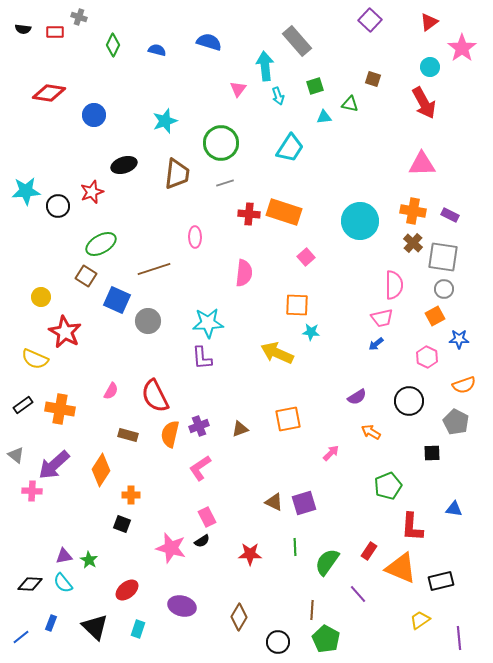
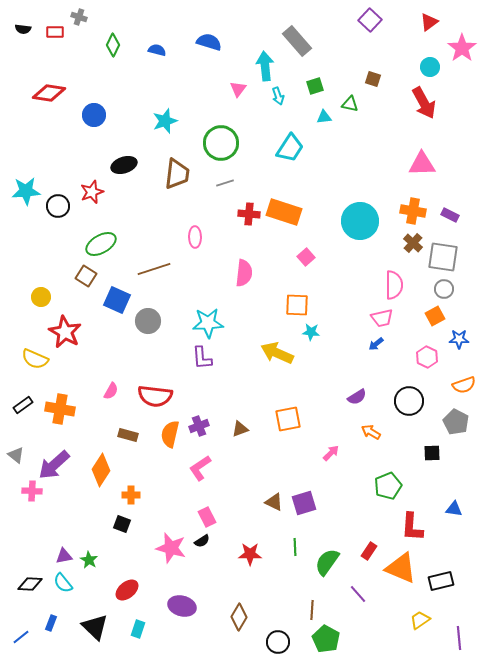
red semicircle at (155, 396): rotated 56 degrees counterclockwise
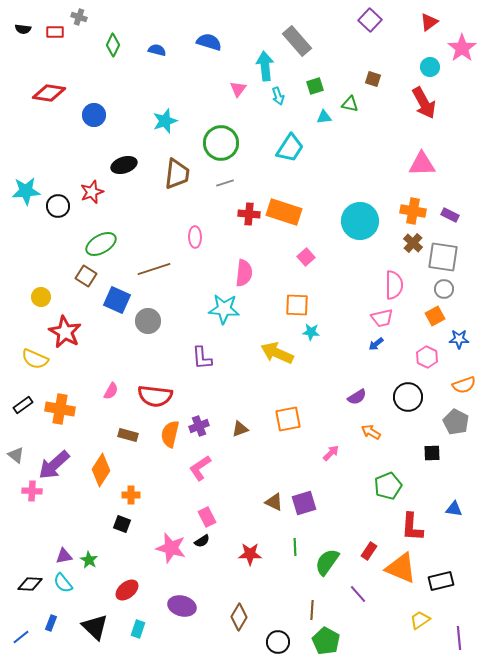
cyan star at (208, 323): moved 16 px right, 14 px up; rotated 8 degrees clockwise
black circle at (409, 401): moved 1 px left, 4 px up
green pentagon at (326, 639): moved 2 px down
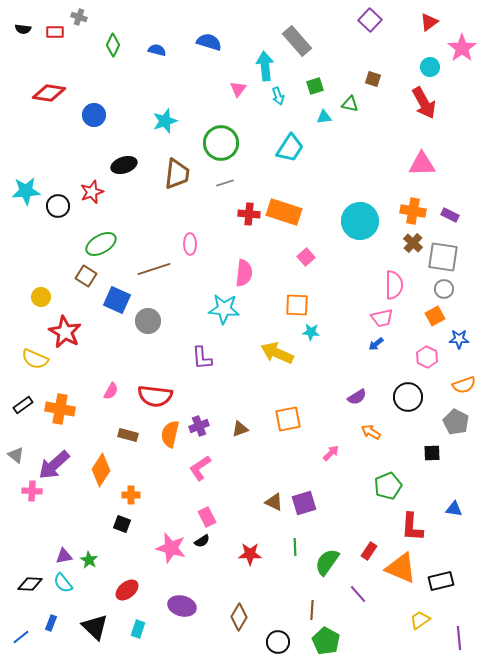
pink ellipse at (195, 237): moved 5 px left, 7 px down
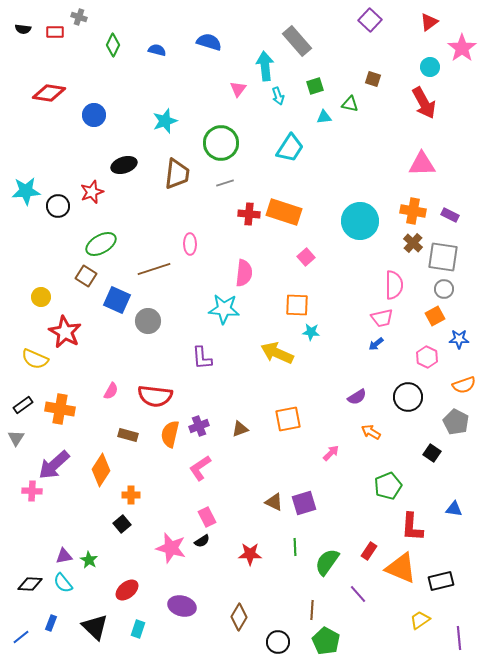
black square at (432, 453): rotated 36 degrees clockwise
gray triangle at (16, 455): moved 17 px up; rotated 24 degrees clockwise
black square at (122, 524): rotated 30 degrees clockwise
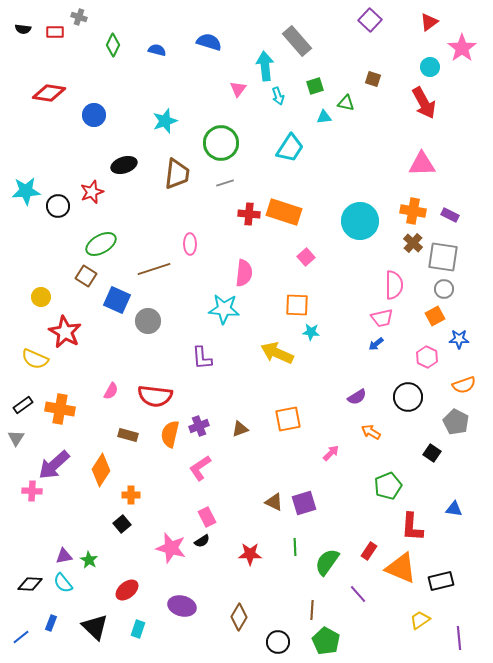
green triangle at (350, 104): moved 4 px left, 1 px up
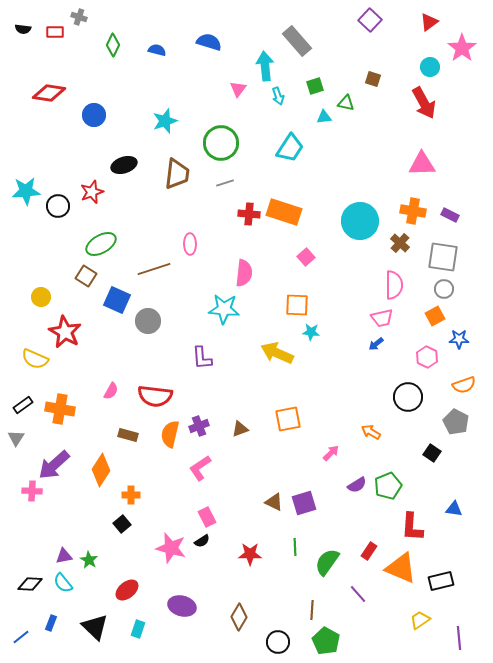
brown cross at (413, 243): moved 13 px left
purple semicircle at (357, 397): moved 88 px down
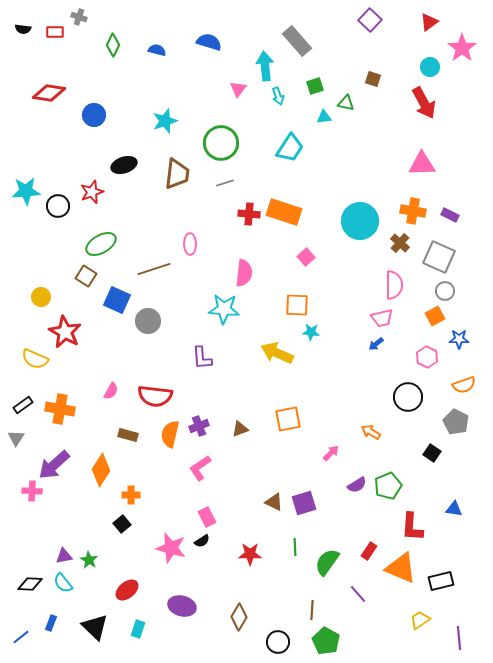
gray square at (443, 257): moved 4 px left; rotated 16 degrees clockwise
gray circle at (444, 289): moved 1 px right, 2 px down
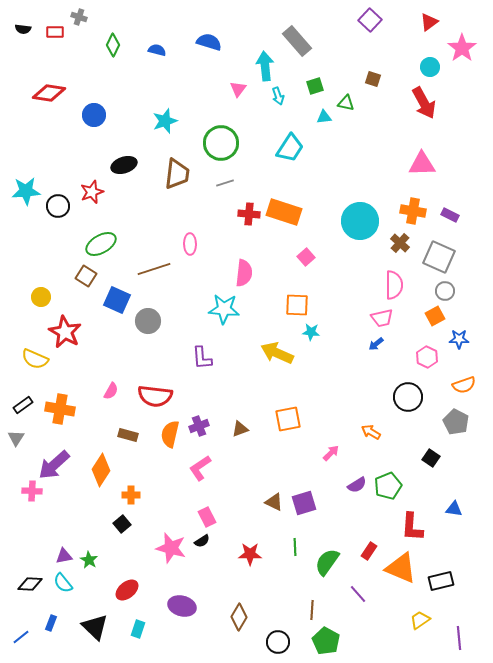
black square at (432, 453): moved 1 px left, 5 px down
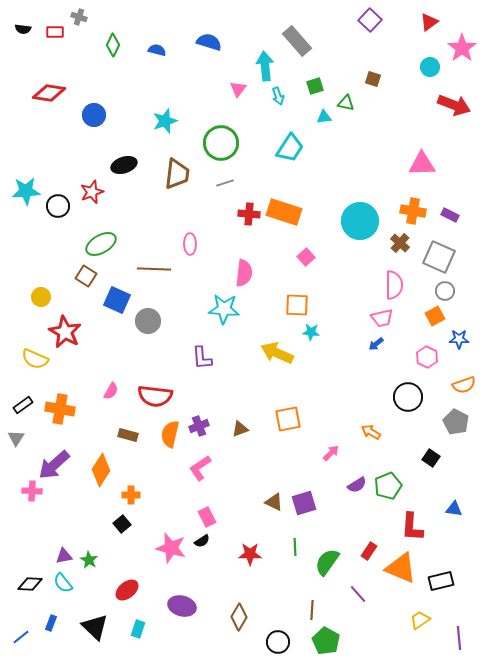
red arrow at (424, 103): moved 30 px right, 2 px down; rotated 40 degrees counterclockwise
brown line at (154, 269): rotated 20 degrees clockwise
